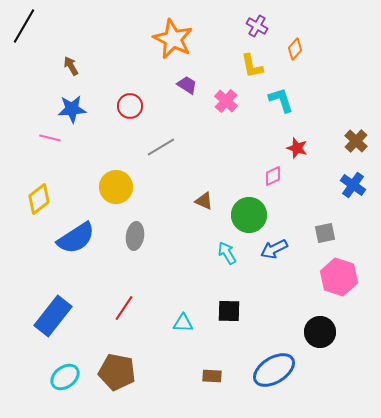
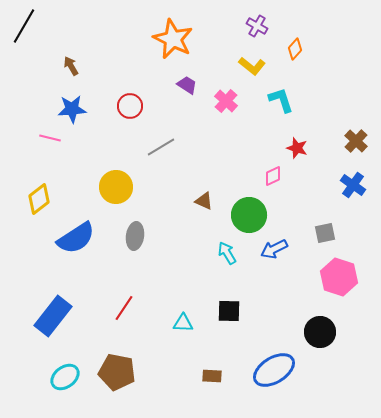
yellow L-shape: rotated 40 degrees counterclockwise
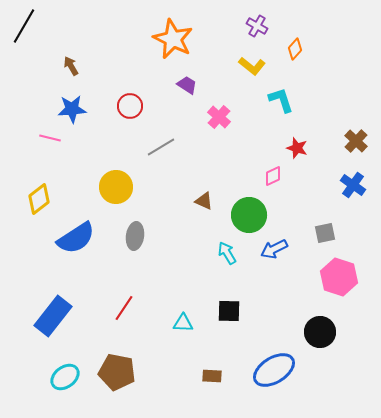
pink cross: moved 7 px left, 16 px down
